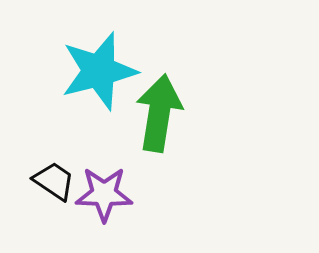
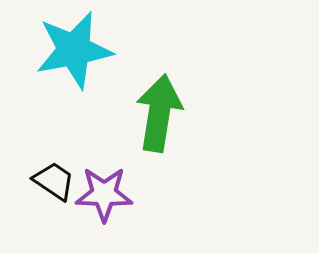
cyan star: moved 25 px left, 21 px up; rotated 4 degrees clockwise
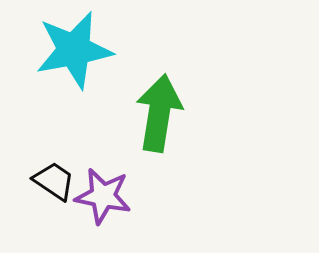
purple star: moved 1 px left, 2 px down; rotated 10 degrees clockwise
